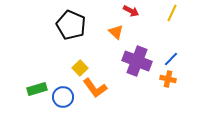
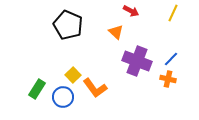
yellow line: moved 1 px right
black pentagon: moved 3 px left
yellow square: moved 7 px left, 7 px down
green rectangle: rotated 42 degrees counterclockwise
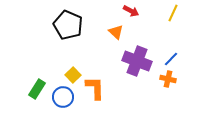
orange L-shape: rotated 145 degrees counterclockwise
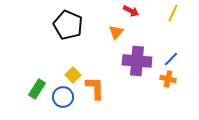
orange triangle: rotated 28 degrees clockwise
purple cross: rotated 16 degrees counterclockwise
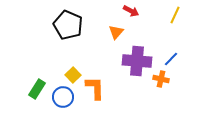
yellow line: moved 2 px right, 2 px down
orange cross: moved 7 px left
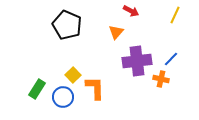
black pentagon: moved 1 px left
purple cross: rotated 12 degrees counterclockwise
